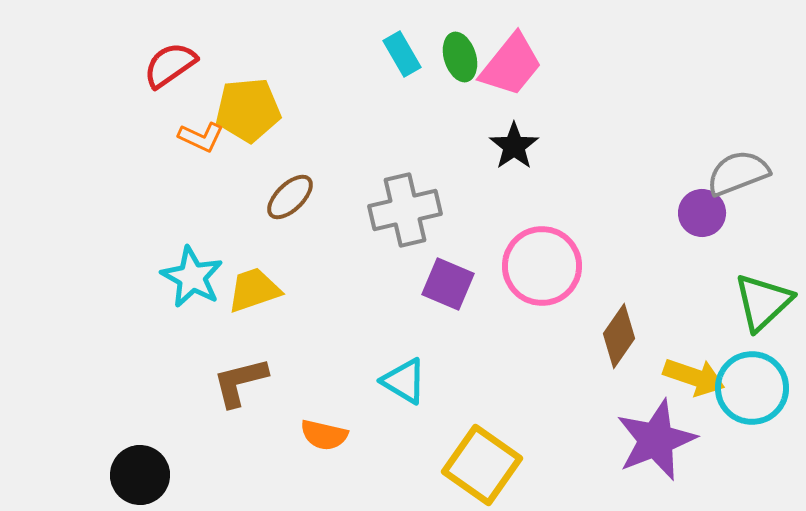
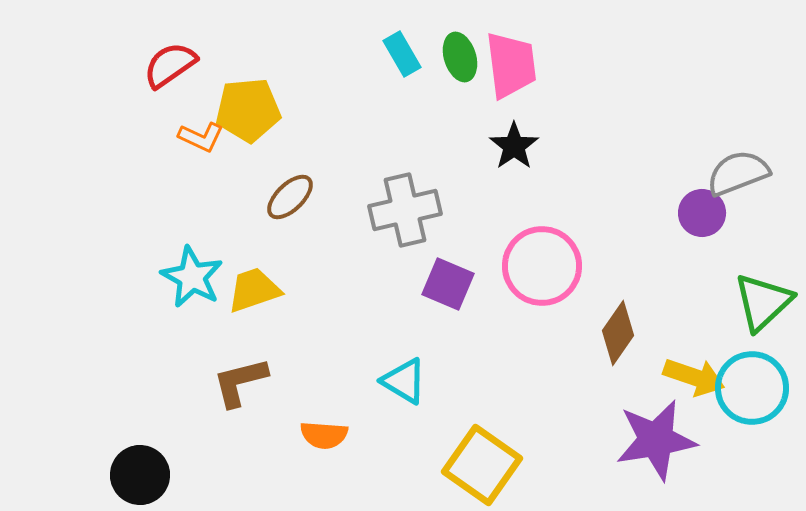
pink trapezoid: rotated 46 degrees counterclockwise
brown diamond: moved 1 px left, 3 px up
orange semicircle: rotated 9 degrees counterclockwise
purple star: rotated 12 degrees clockwise
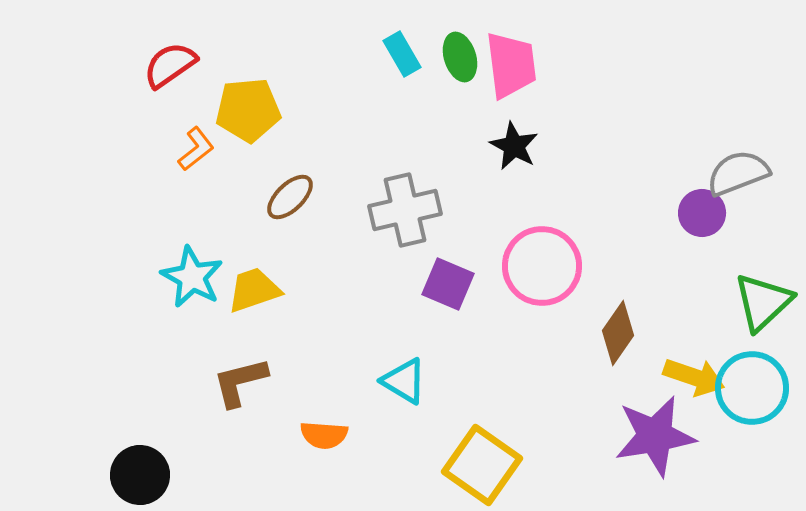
orange L-shape: moved 5 px left, 12 px down; rotated 63 degrees counterclockwise
black star: rotated 9 degrees counterclockwise
purple star: moved 1 px left, 4 px up
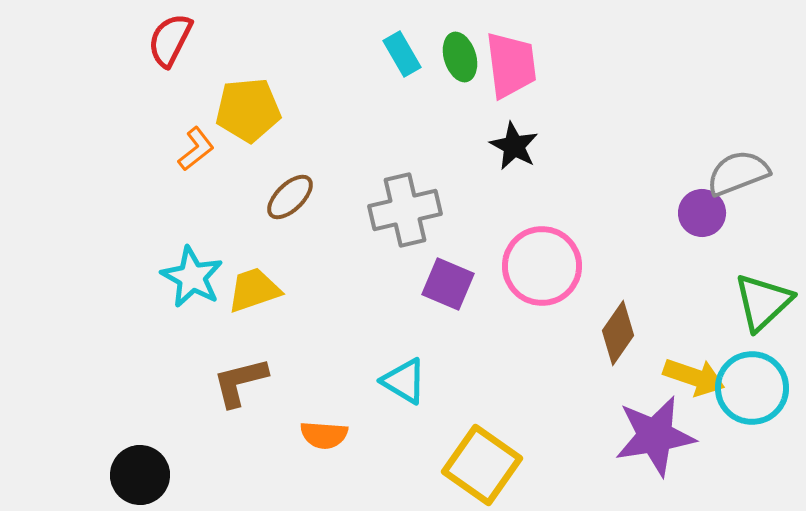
red semicircle: moved 25 px up; rotated 28 degrees counterclockwise
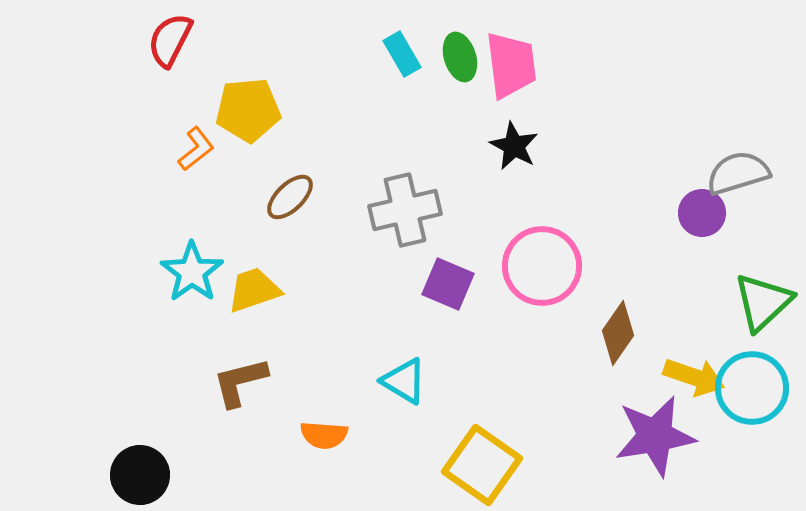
gray semicircle: rotated 4 degrees clockwise
cyan star: moved 5 px up; rotated 8 degrees clockwise
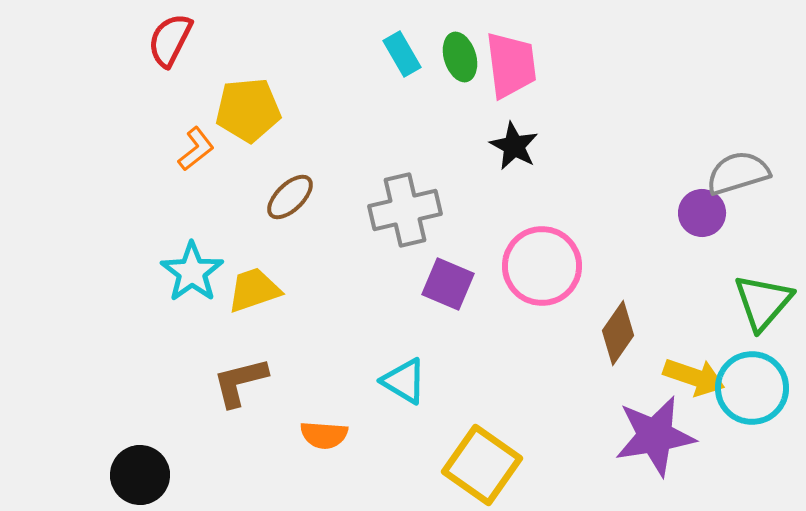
green triangle: rotated 6 degrees counterclockwise
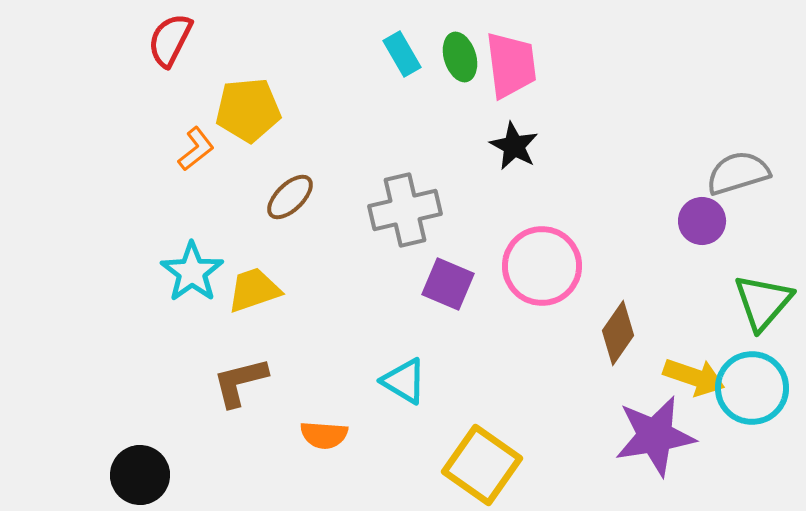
purple circle: moved 8 px down
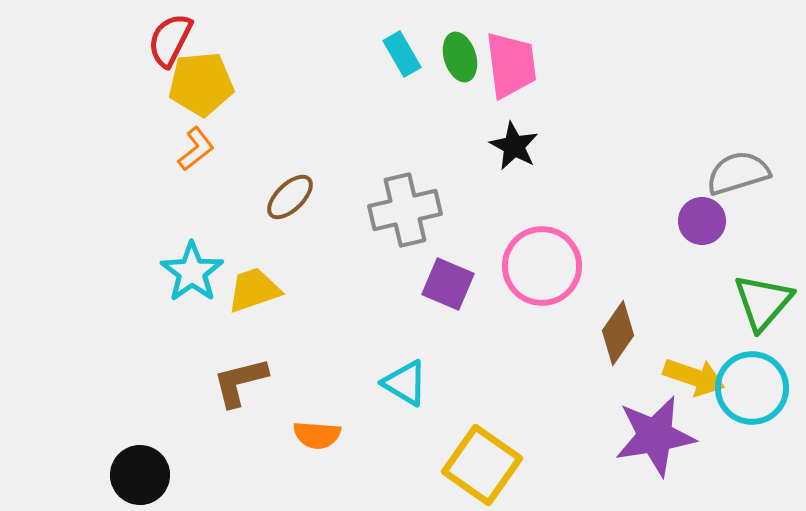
yellow pentagon: moved 47 px left, 26 px up
cyan triangle: moved 1 px right, 2 px down
orange semicircle: moved 7 px left
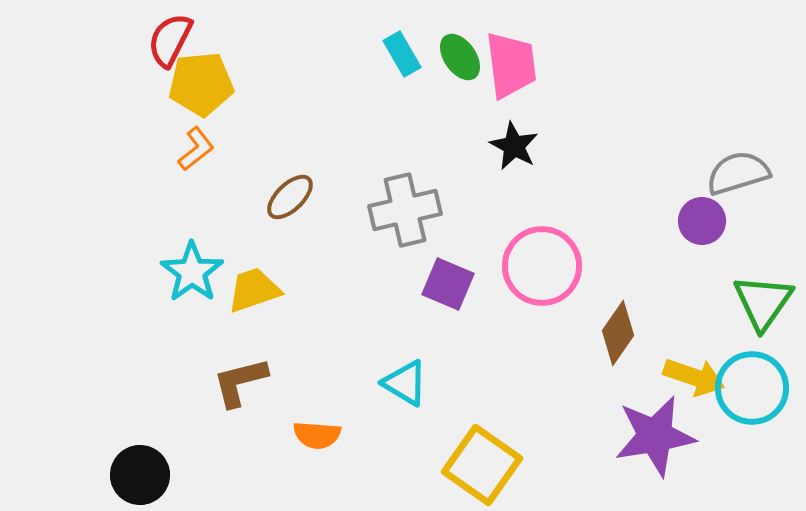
green ellipse: rotated 18 degrees counterclockwise
green triangle: rotated 6 degrees counterclockwise
